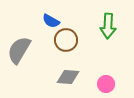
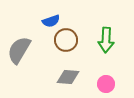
blue semicircle: rotated 48 degrees counterclockwise
green arrow: moved 2 px left, 14 px down
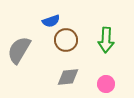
gray diamond: rotated 10 degrees counterclockwise
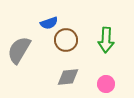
blue semicircle: moved 2 px left, 2 px down
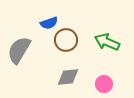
green arrow: moved 1 px right, 2 px down; rotated 110 degrees clockwise
pink circle: moved 2 px left
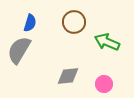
blue semicircle: moved 19 px left; rotated 54 degrees counterclockwise
brown circle: moved 8 px right, 18 px up
gray diamond: moved 1 px up
